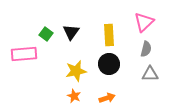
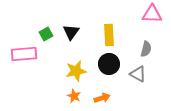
pink triangle: moved 8 px right, 8 px up; rotated 45 degrees clockwise
green square: rotated 24 degrees clockwise
gray triangle: moved 12 px left; rotated 30 degrees clockwise
orange arrow: moved 5 px left
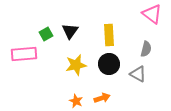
pink triangle: rotated 35 degrees clockwise
black triangle: moved 1 px left, 1 px up
yellow star: moved 6 px up
orange star: moved 2 px right, 5 px down
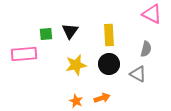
pink triangle: rotated 10 degrees counterclockwise
green square: rotated 24 degrees clockwise
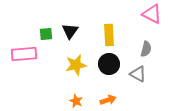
orange arrow: moved 6 px right, 2 px down
